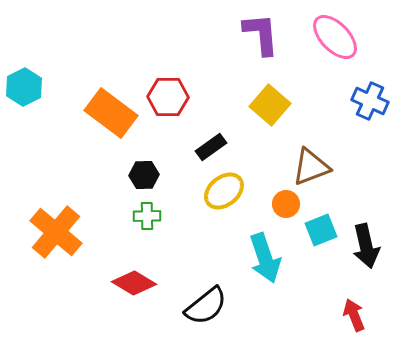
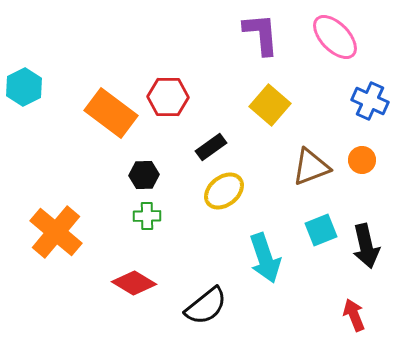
orange circle: moved 76 px right, 44 px up
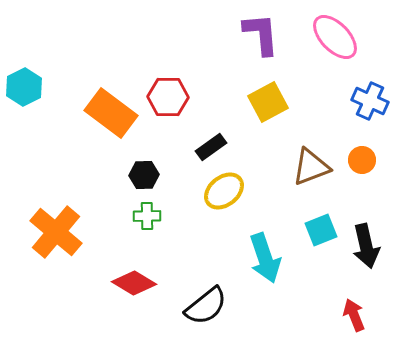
yellow square: moved 2 px left, 3 px up; rotated 21 degrees clockwise
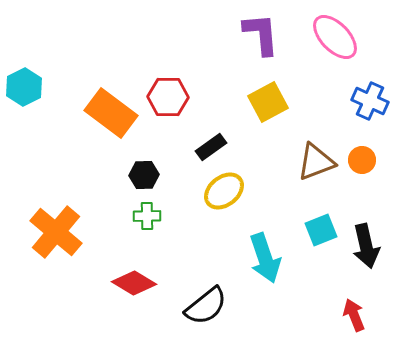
brown triangle: moved 5 px right, 5 px up
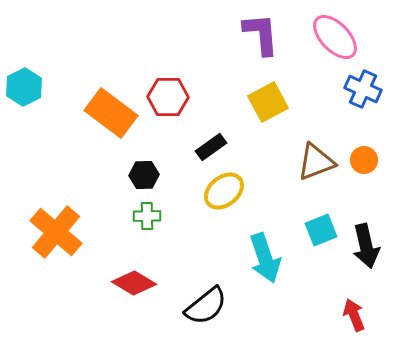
blue cross: moved 7 px left, 12 px up
orange circle: moved 2 px right
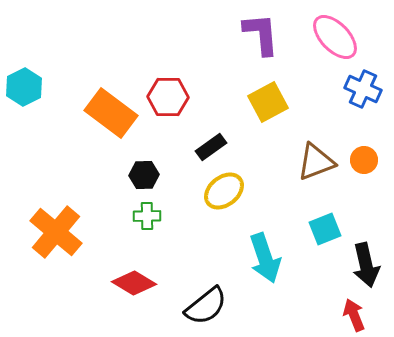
cyan square: moved 4 px right, 1 px up
black arrow: moved 19 px down
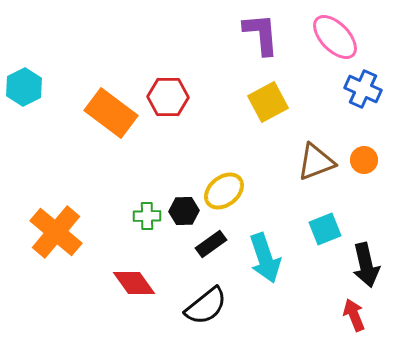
black rectangle: moved 97 px down
black hexagon: moved 40 px right, 36 px down
red diamond: rotated 24 degrees clockwise
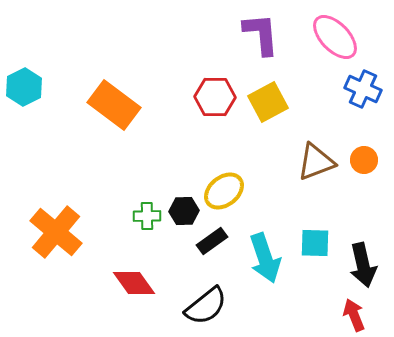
red hexagon: moved 47 px right
orange rectangle: moved 3 px right, 8 px up
cyan square: moved 10 px left, 14 px down; rotated 24 degrees clockwise
black rectangle: moved 1 px right, 3 px up
black arrow: moved 3 px left
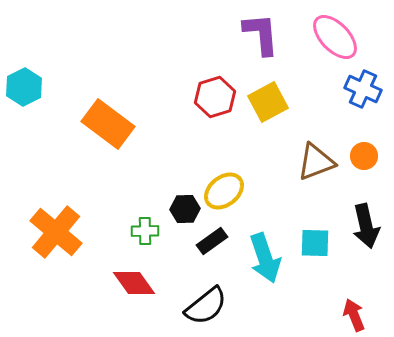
red hexagon: rotated 18 degrees counterclockwise
orange rectangle: moved 6 px left, 19 px down
orange circle: moved 4 px up
black hexagon: moved 1 px right, 2 px up
green cross: moved 2 px left, 15 px down
black arrow: moved 3 px right, 39 px up
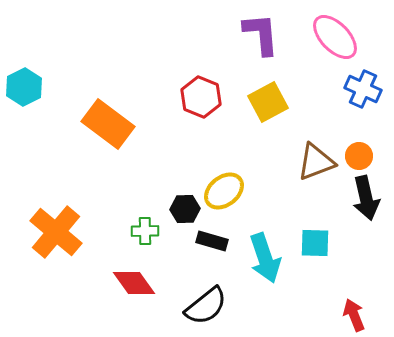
red hexagon: moved 14 px left; rotated 21 degrees counterclockwise
orange circle: moved 5 px left
black arrow: moved 28 px up
black rectangle: rotated 52 degrees clockwise
